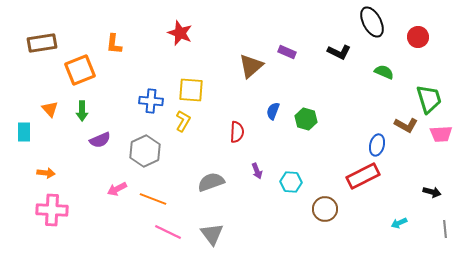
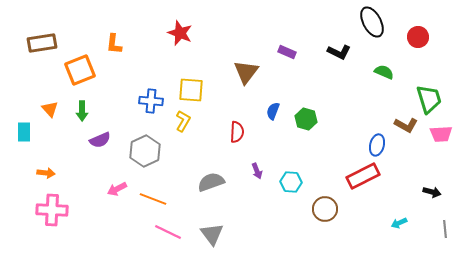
brown triangle: moved 5 px left, 6 px down; rotated 12 degrees counterclockwise
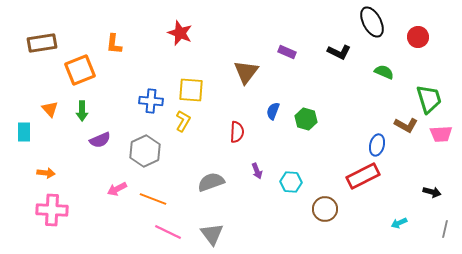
gray line: rotated 18 degrees clockwise
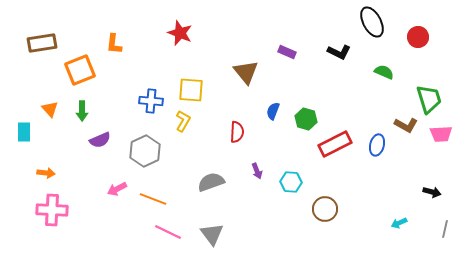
brown triangle: rotated 16 degrees counterclockwise
red rectangle: moved 28 px left, 32 px up
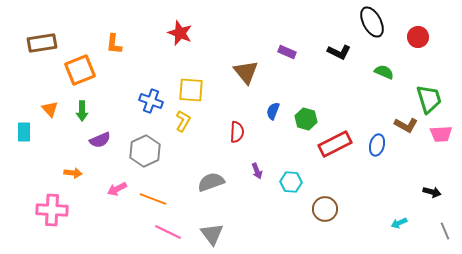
blue cross: rotated 15 degrees clockwise
orange arrow: moved 27 px right
gray line: moved 2 px down; rotated 36 degrees counterclockwise
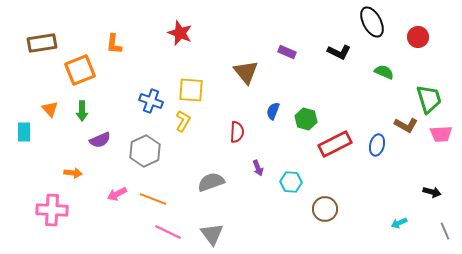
purple arrow: moved 1 px right, 3 px up
pink arrow: moved 5 px down
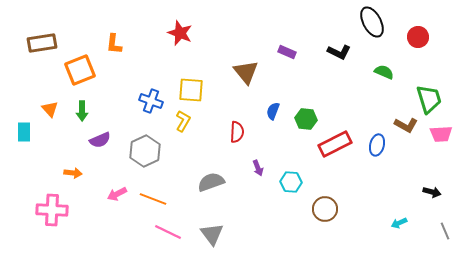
green hexagon: rotated 10 degrees counterclockwise
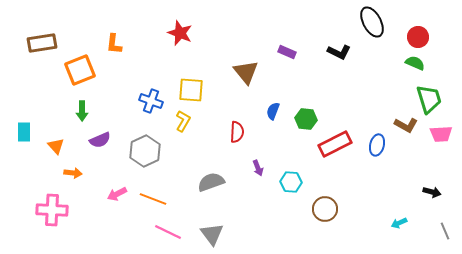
green semicircle: moved 31 px right, 9 px up
orange triangle: moved 6 px right, 37 px down
